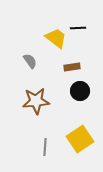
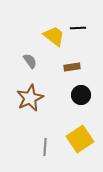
yellow trapezoid: moved 2 px left, 2 px up
black circle: moved 1 px right, 4 px down
brown star: moved 6 px left, 3 px up; rotated 20 degrees counterclockwise
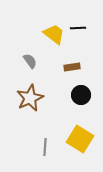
yellow trapezoid: moved 2 px up
yellow square: rotated 24 degrees counterclockwise
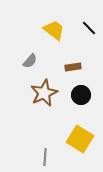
black line: moved 11 px right; rotated 49 degrees clockwise
yellow trapezoid: moved 4 px up
gray semicircle: rotated 77 degrees clockwise
brown rectangle: moved 1 px right
brown star: moved 14 px right, 5 px up
gray line: moved 10 px down
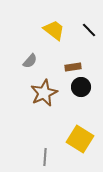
black line: moved 2 px down
black circle: moved 8 px up
